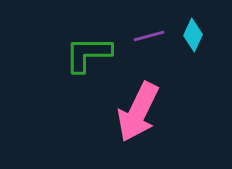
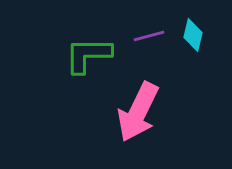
cyan diamond: rotated 12 degrees counterclockwise
green L-shape: moved 1 px down
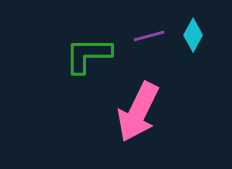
cyan diamond: rotated 16 degrees clockwise
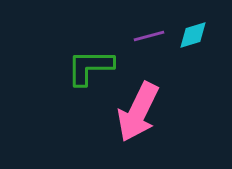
cyan diamond: rotated 44 degrees clockwise
green L-shape: moved 2 px right, 12 px down
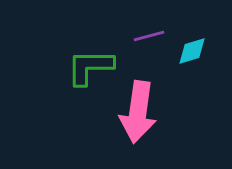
cyan diamond: moved 1 px left, 16 px down
pink arrow: rotated 18 degrees counterclockwise
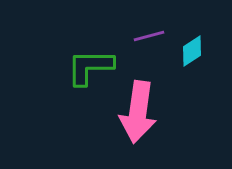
cyan diamond: rotated 16 degrees counterclockwise
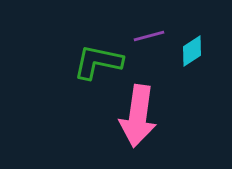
green L-shape: moved 8 px right, 5 px up; rotated 12 degrees clockwise
pink arrow: moved 4 px down
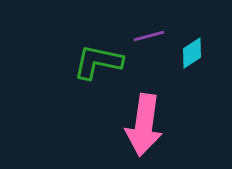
cyan diamond: moved 2 px down
pink arrow: moved 6 px right, 9 px down
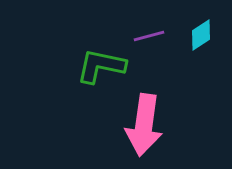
cyan diamond: moved 9 px right, 18 px up
green L-shape: moved 3 px right, 4 px down
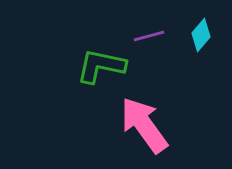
cyan diamond: rotated 16 degrees counterclockwise
pink arrow: rotated 136 degrees clockwise
